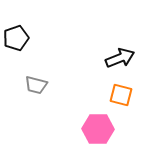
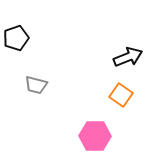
black arrow: moved 8 px right, 1 px up
orange square: rotated 20 degrees clockwise
pink hexagon: moved 3 px left, 7 px down
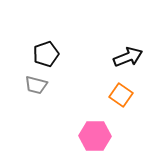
black pentagon: moved 30 px right, 16 px down
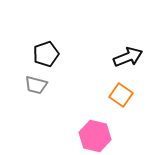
pink hexagon: rotated 12 degrees clockwise
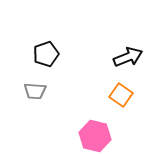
gray trapezoid: moved 1 px left, 6 px down; rotated 10 degrees counterclockwise
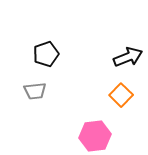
gray trapezoid: rotated 10 degrees counterclockwise
orange square: rotated 10 degrees clockwise
pink hexagon: rotated 20 degrees counterclockwise
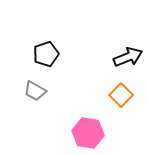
gray trapezoid: rotated 35 degrees clockwise
pink hexagon: moved 7 px left, 3 px up; rotated 16 degrees clockwise
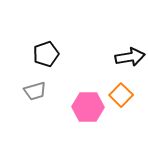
black arrow: moved 2 px right; rotated 12 degrees clockwise
gray trapezoid: rotated 45 degrees counterclockwise
pink hexagon: moved 26 px up; rotated 8 degrees counterclockwise
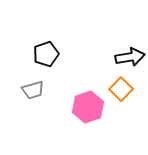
gray trapezoid: moved 2 px left, 1 px up
orange square: moved 6 px up
pink hexagon: rotated 20 degrees counterclockwise
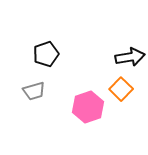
gray trapezoid: moved 1 px right, 1 px down
